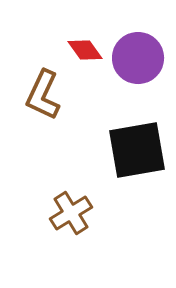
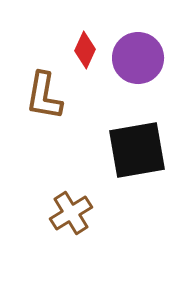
red diamond: rotated 60 degrees clockwise
brown L-shape: moved 1 px right, 1 px down; rotated 15 degrees counterclockwise
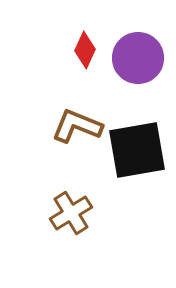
brown L-shape: moved 33 px right, 30 px down; rotated 102 degrees clockwise
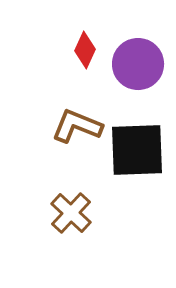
purple circle: moved 6 px down
black square: rotated 8 degrees clockwise
brown cross: rotated 15 degrees counterclockwise
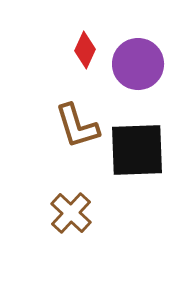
brown L-shape: rotated 129 degrees counterclockwise
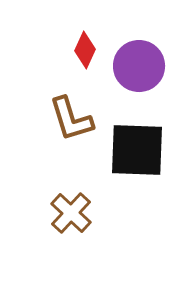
purple circle: moved 1 px right, 2 px down
brown L-shape: moved 6 px left, 7 px up
black square: rotated 4 degrees clockwise
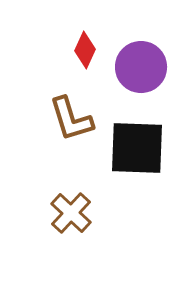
purple circle: moved 2 px right, 1 px down
black square: moved 2 px up
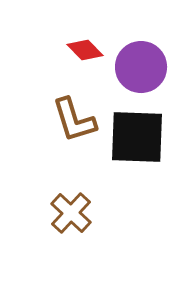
red diamond: rotated 69 degrees counterclockwise
brown L-shape: moved 3 px right, 1 px down
black square: moved 11 px up
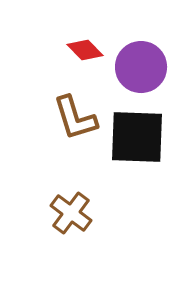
brown L-shape: moved 1 px right, 2 px up
brown cross: rotated 6 degrees counterclockwise
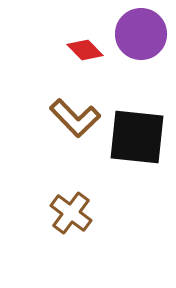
purple circle: moved 33 px up
brown L-shape: rotated 27 degrees counterclockwise
black square: rotated 4 degrees clockwise
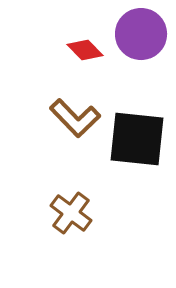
black square: moved 2 px down
